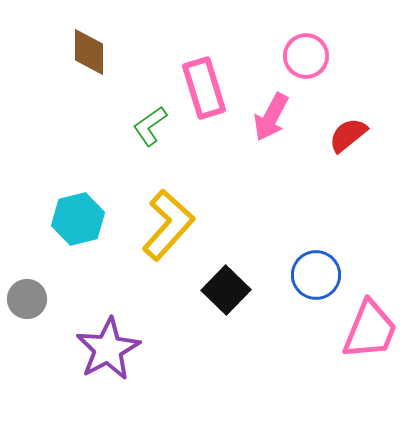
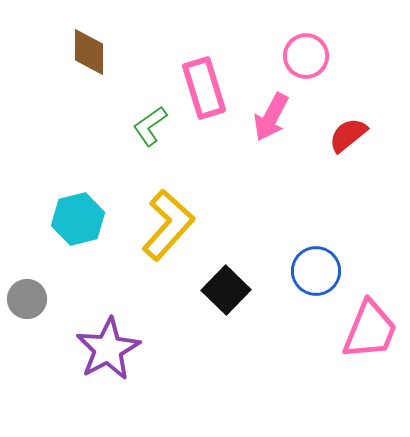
blue circle: moved 4 px up
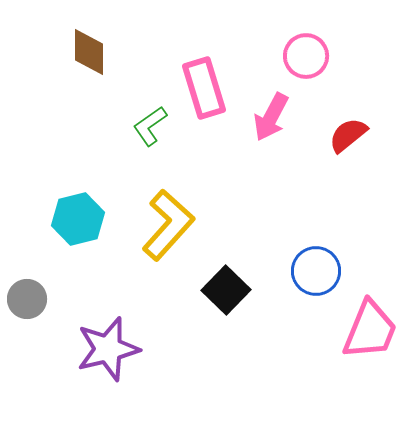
purple star: rotated 14 degrees clockwise
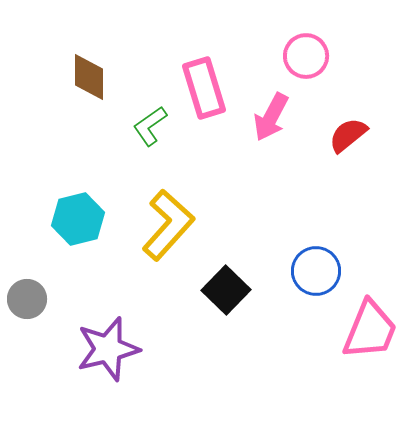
brown diamond: moved 25 px down
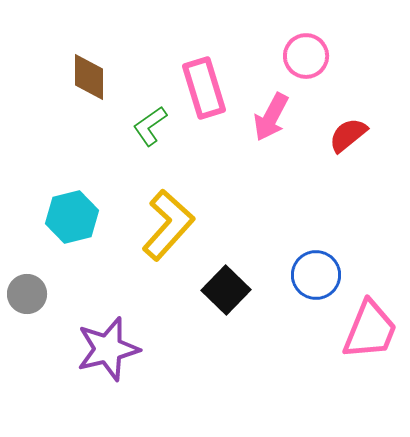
cyan hexagon: moved 6 px left, 2 px up
blue circle: moved 4 px down
gray circle: moved 5 px up
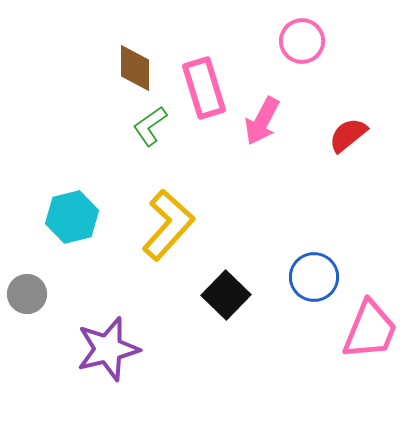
pink circle: moved 4 px left, 15 px up
brown diamond: moved 46 px right, 9 px up
pink arrow: moved 9 px left, 4 px down
blue circle: moved 2 px left, 2 px down
black square: moved 5 px down
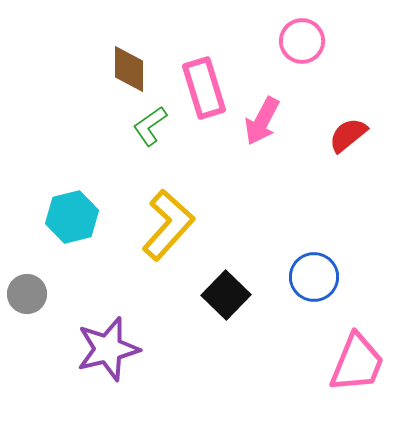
brown diamond: moved 6 px left, 1 px down
pink trapezoid: moved 13 px left, 33 px down
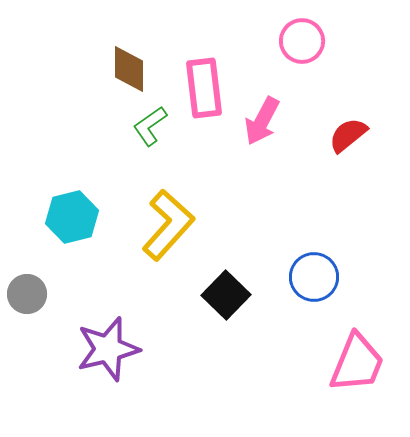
pink rectangle: rotated 10 degrees clockwise
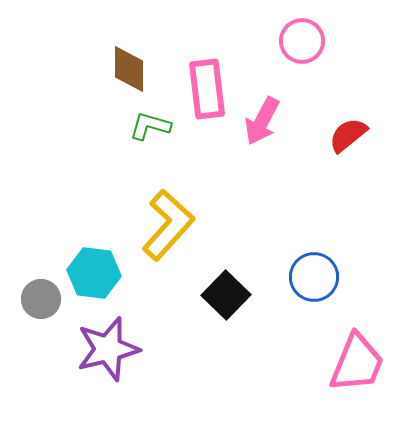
pink rectangle: moved 3 px right, 1 px down
green L-shape: rotated 51 degrees clockwise
cyan hexagon: moved 22 px right, 56 px down; rotated 21 degrees clockwise
gray circle: moved 14 px right, 5 px down
